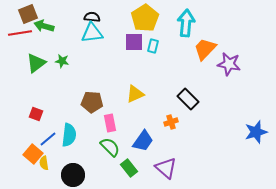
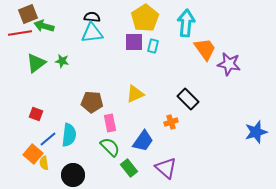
orange trapezoid: rotated 100 degrees clockwise
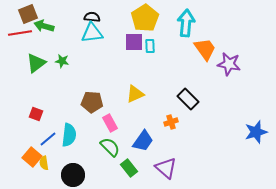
cyan rectangle: moved 3 px left; rotated 16 degrees counterclockwise
pink rectangle: rotated 18 degrees counterclockwise
orange square: moved 1 px left, 3 px down
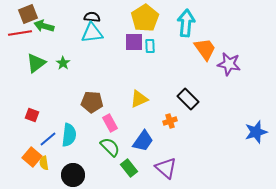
green star: moved 1 px right, 2 px down; rotated 24 degrees clockwise
yellow triangle: moved 4 px right, 5 px down
red square: moved 4 px left, 1 px down
orange cross: moved 1 px left, 1 px up
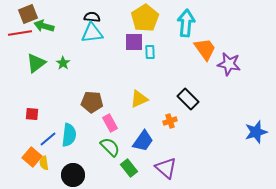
cyan rectangle: moved 6 px down
red square: moved 1 px up; rotated 16 degrees counterclockwise
